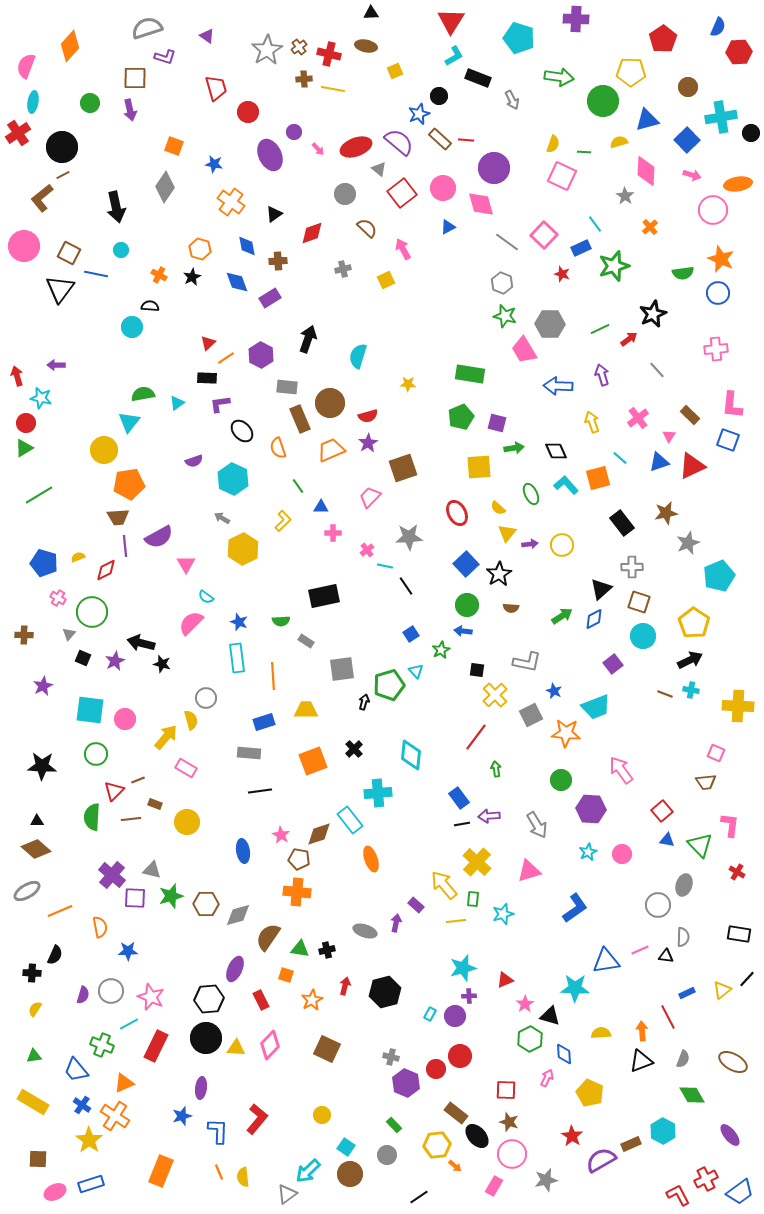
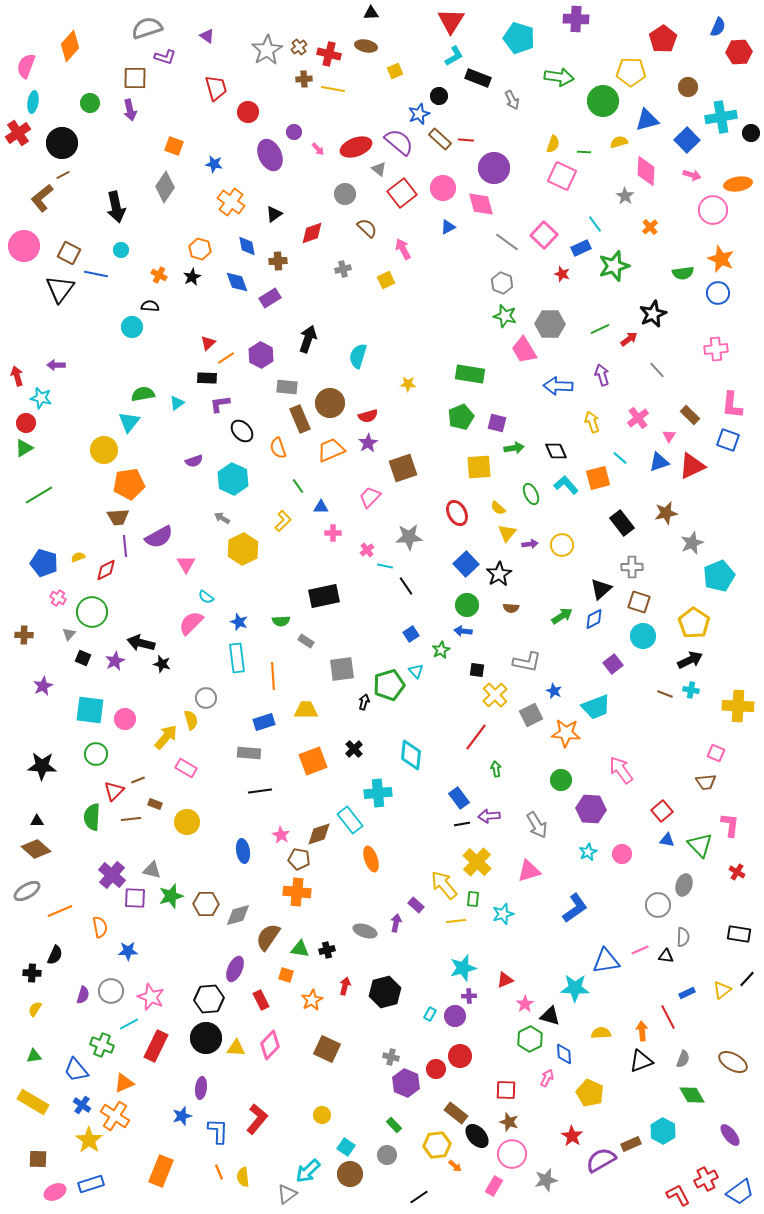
black circle at (62, 147): moved 4 px up
gray star at (688, 543): moved 4 px right
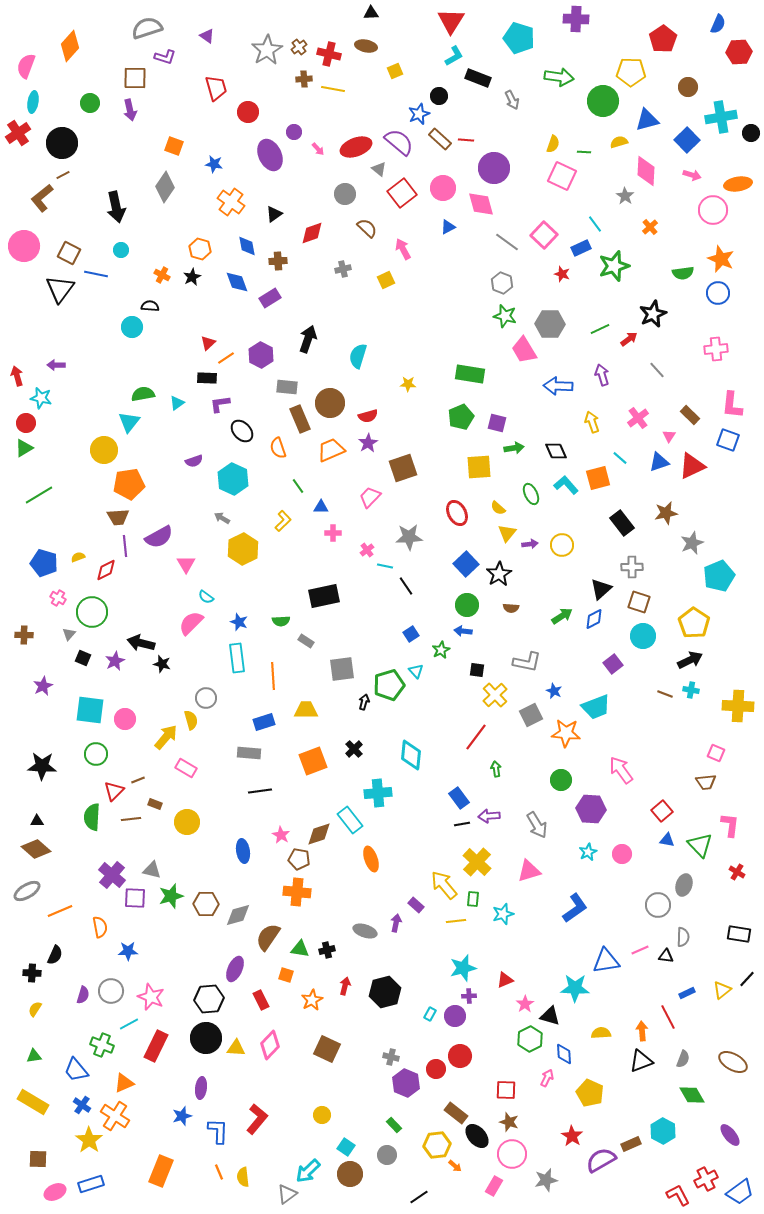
blue semicircle at (718, 27): moved 3 px up
orange cross at (159, 275): moved 3 px right
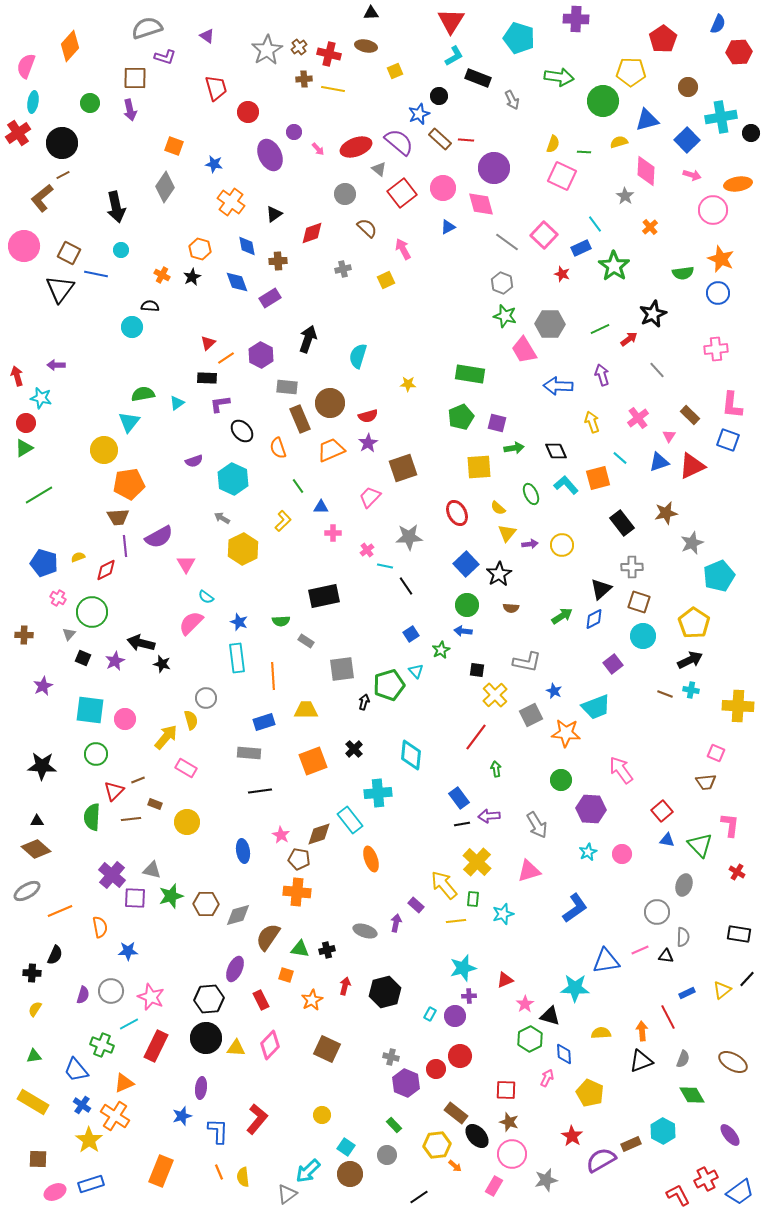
green star at (614, 266): rotated 20 degrees counterclockwise
gray circle at (658, 905): moved 1 px left, 7 px down
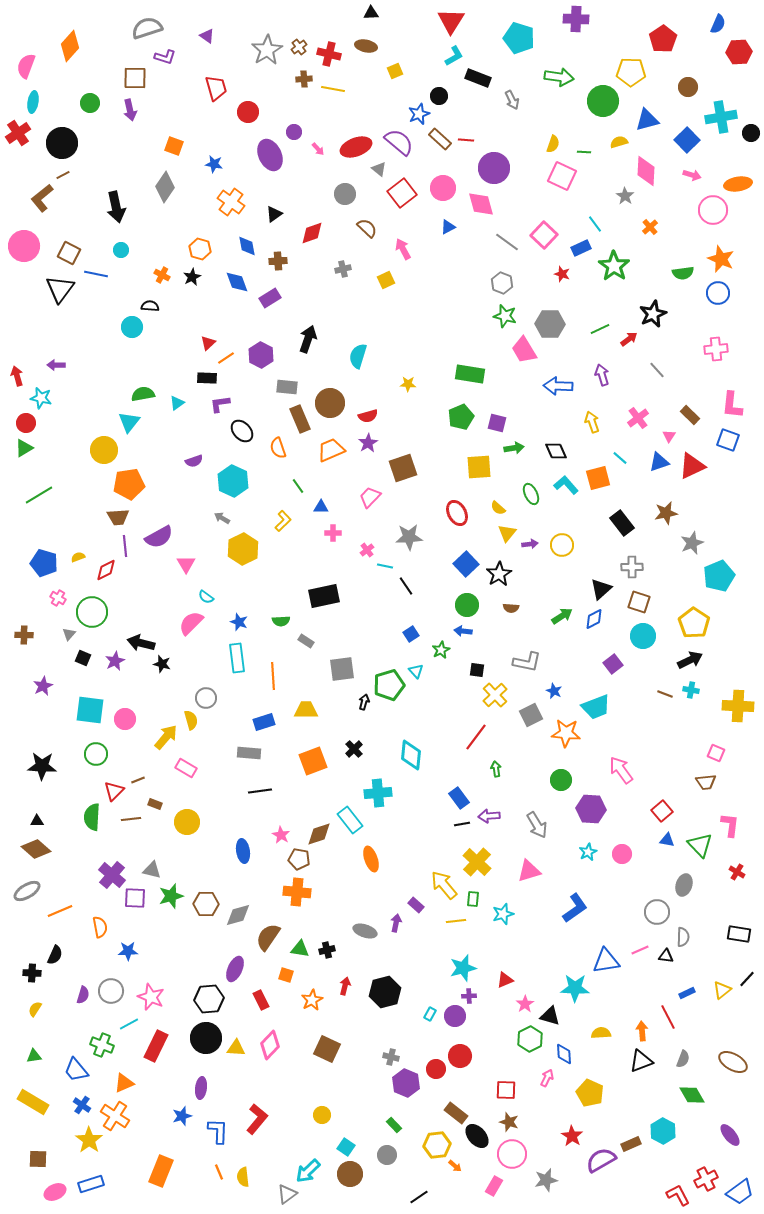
cyan hexagon at (233, 479): moved 2 px down
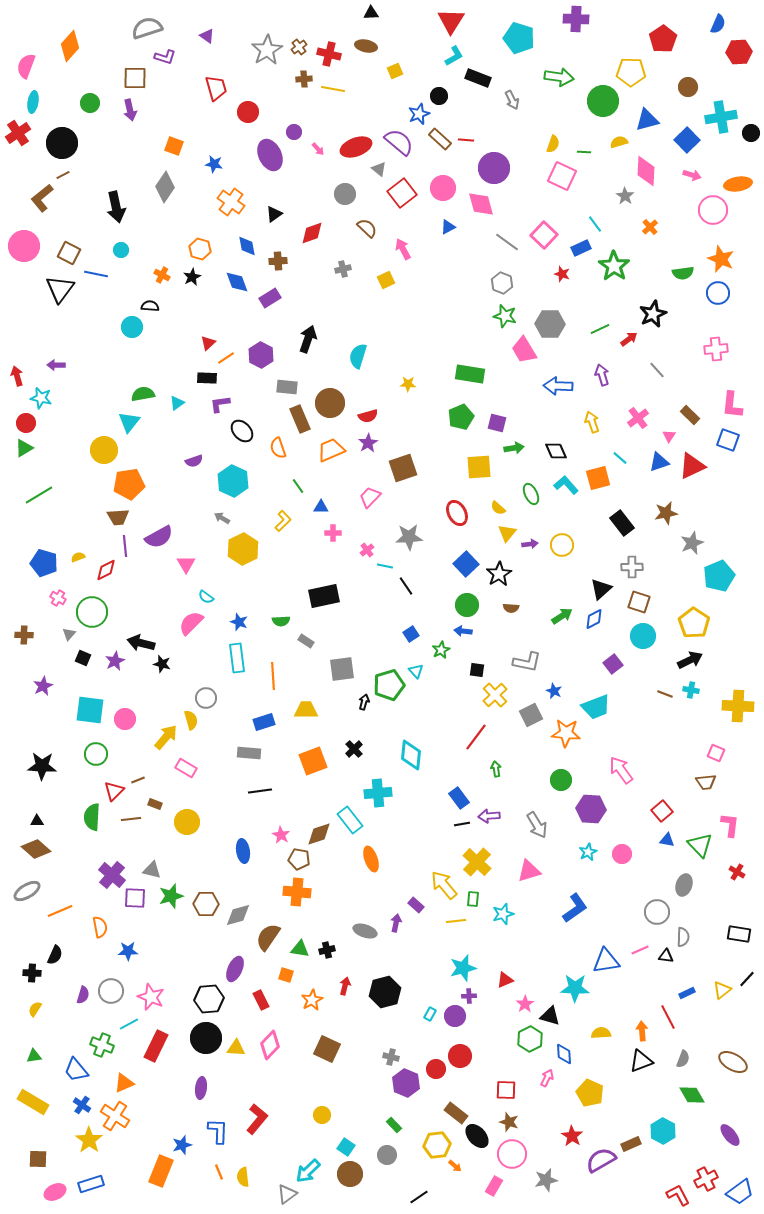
blue star at (182, 1116): moved 29 px down
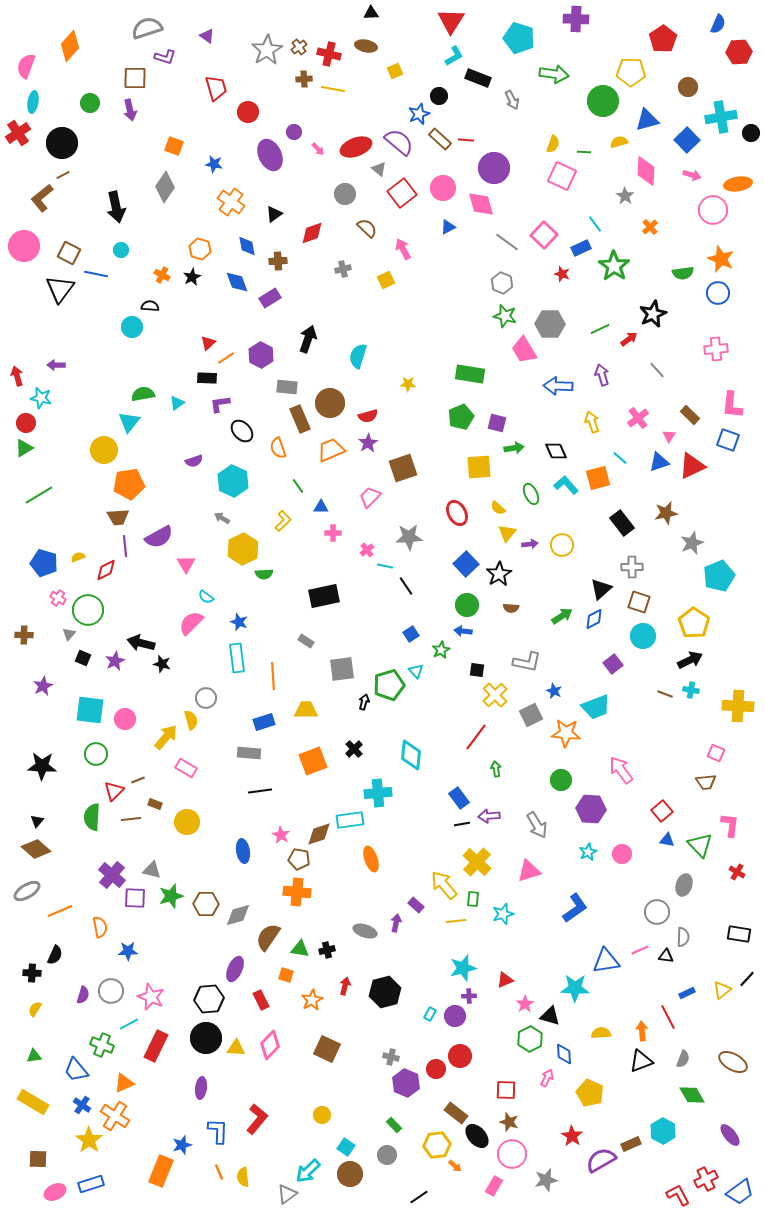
green arrow at (559, 77): moved 5 px left, 3 px up
green circle at (92, 612): moved 4 px left, 2 px up
green semicircle at (281, 621): moved 17 px left, 47 px up
cyan rectangle at (350, 820): rotated 60 degrees counterclockwise
black triangle at (37, 821): rotated 48 degrees counterclockwise
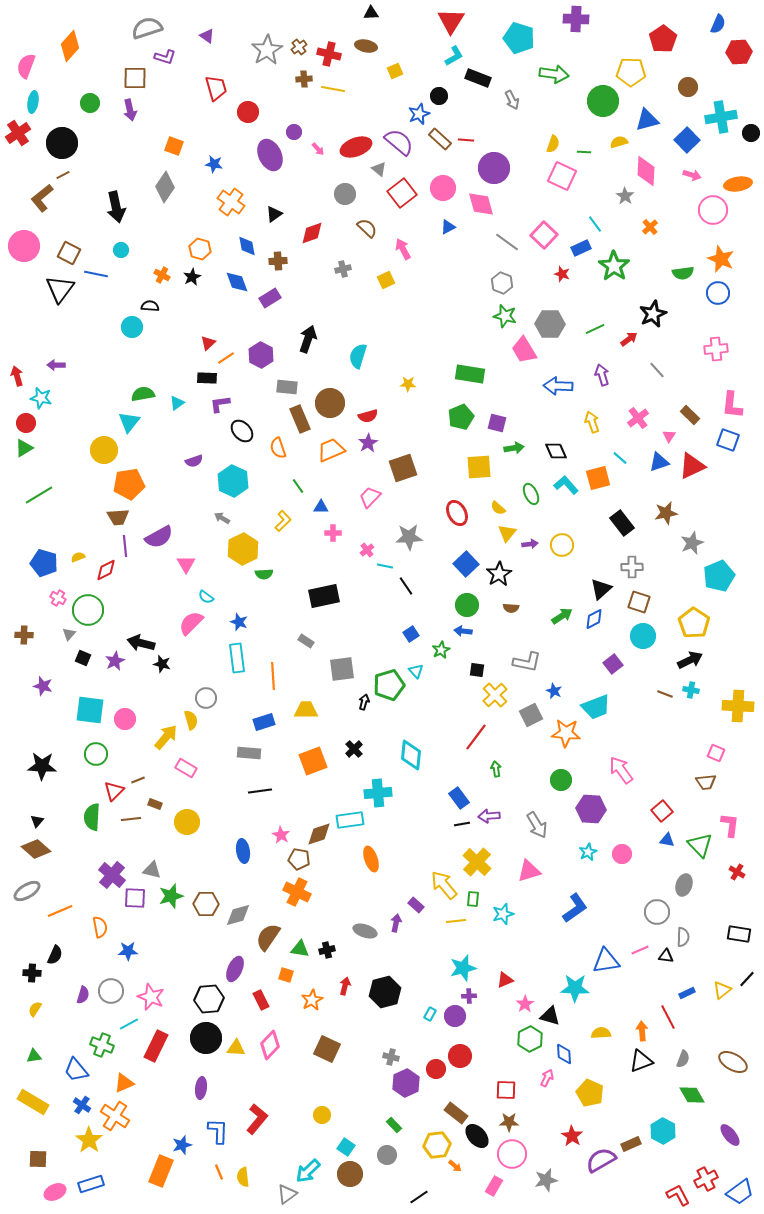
green line at (600, 329): moved 5 px left
purple star at (43, 686): rotated 30 degrees counterclockwise
orange cross at (297, 892): rotated 20 degrees clockwise
purple hexagon at (406, 1083): rotated 12 degrees clockwise
brown star at (509, 1122): rotated 18 degrees counterclockwise
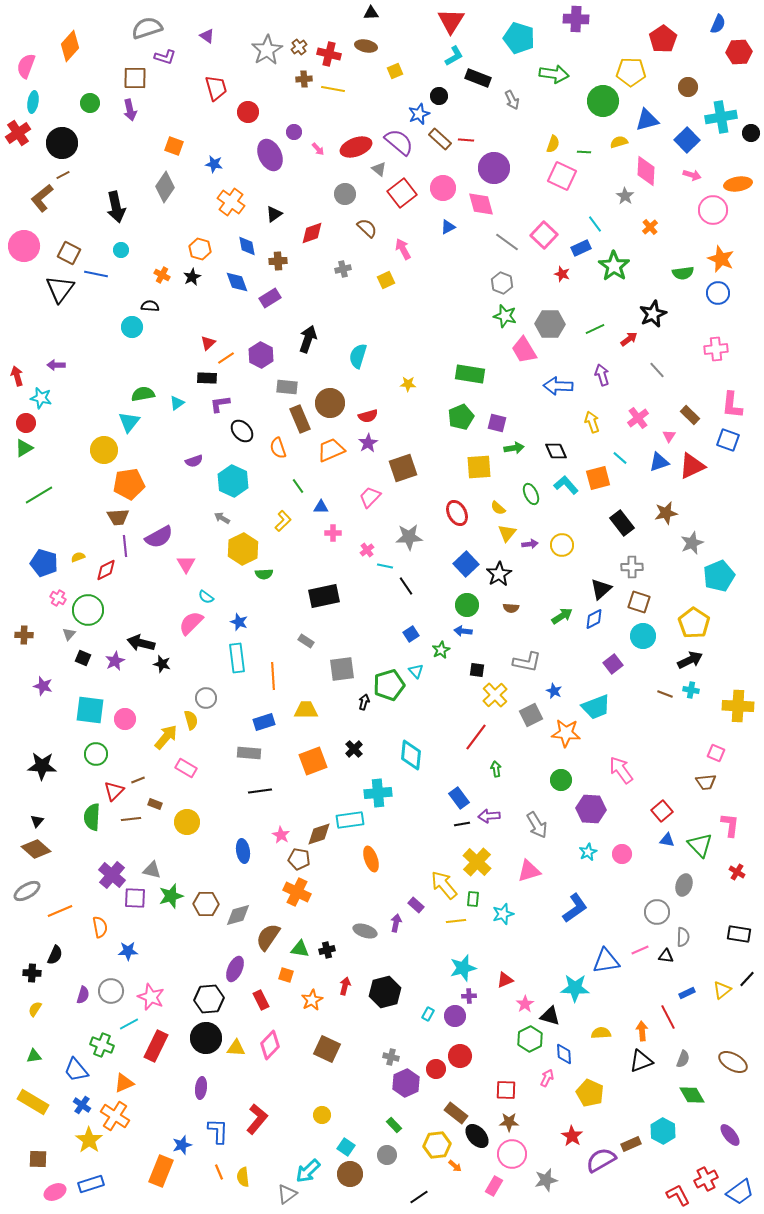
cyan rectangle at (430, 1014): moved 2 px left
